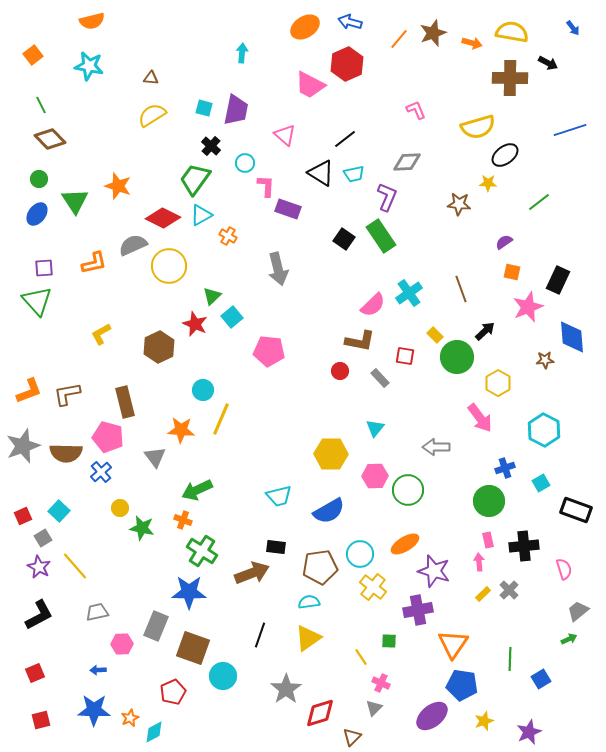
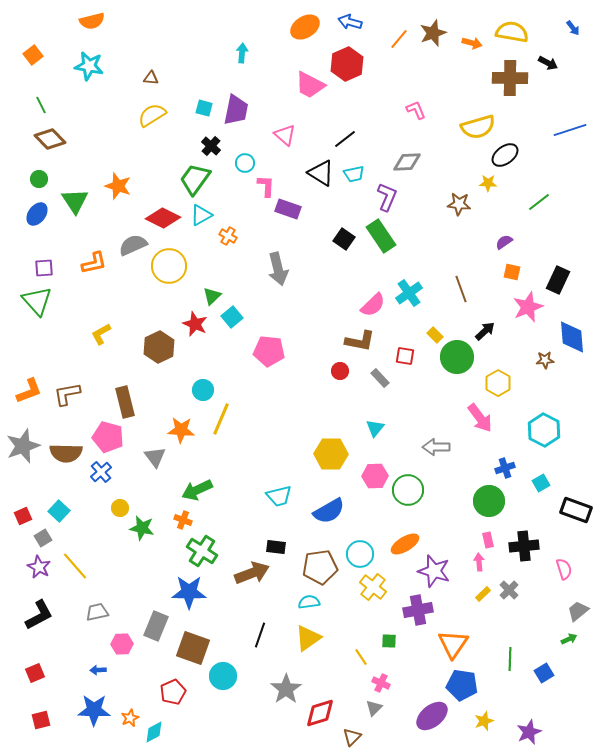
blue square at (541, 679): moved 3 px right, 6 px up
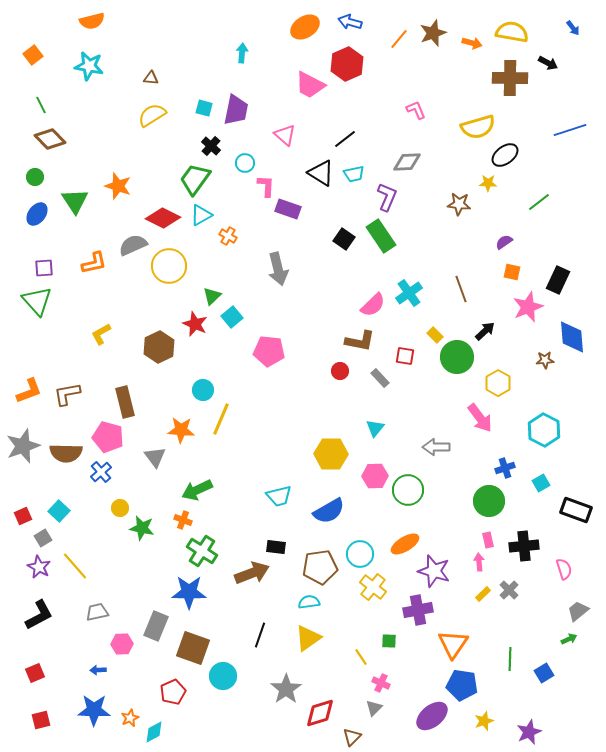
green circle at (39, 179): moved 4 px left, 2 px up
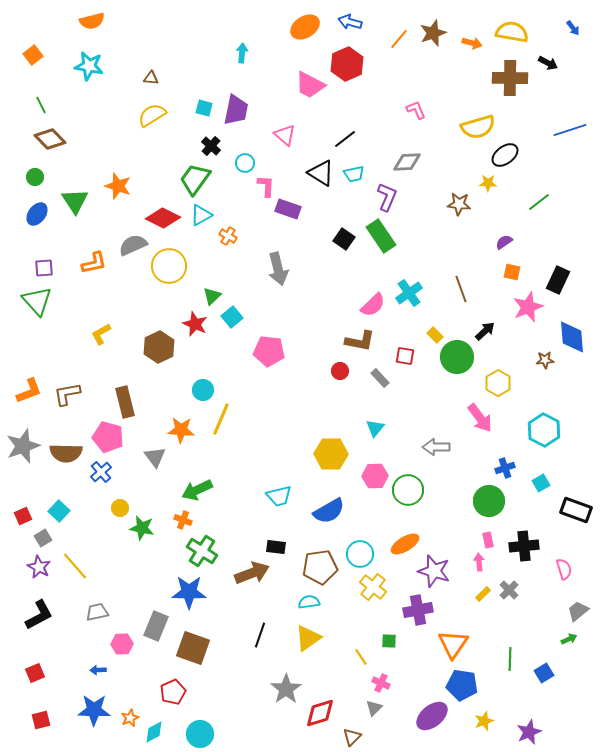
cyan circle at (223, 676): moved 23 px left, 58 px down
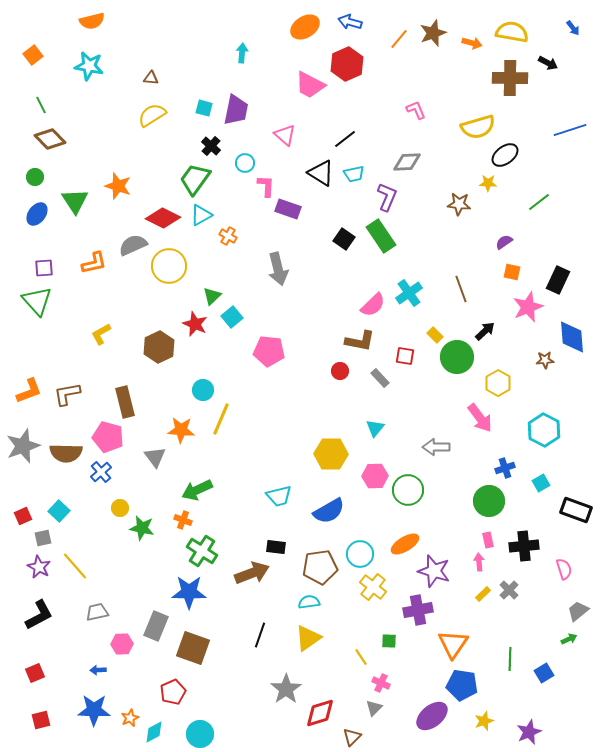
gray square at (43, 538): rotated 18 degrees clockwise
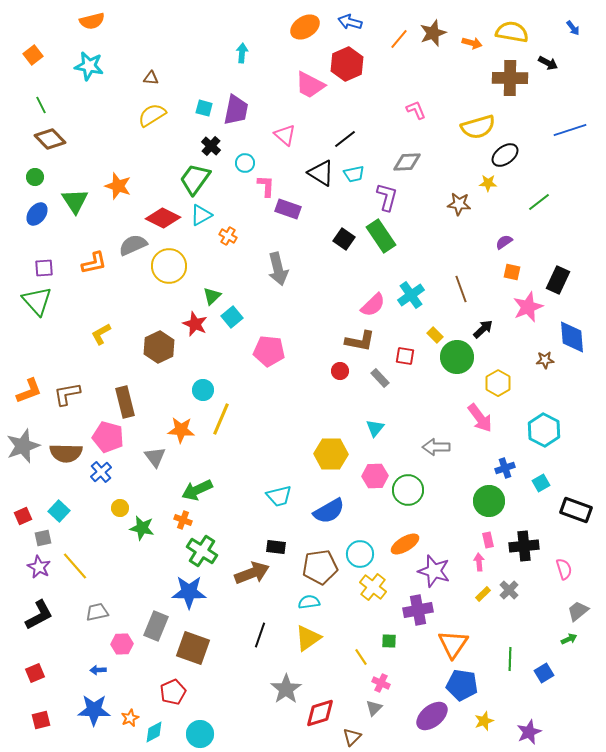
purple L-shape at (387, 197): rotated 8 degrees counterclockwise
cyan cross at (409, 293): moved 2 px right, 2 px down
black arrow at (485, 331): moved 2 px left, 2 px up
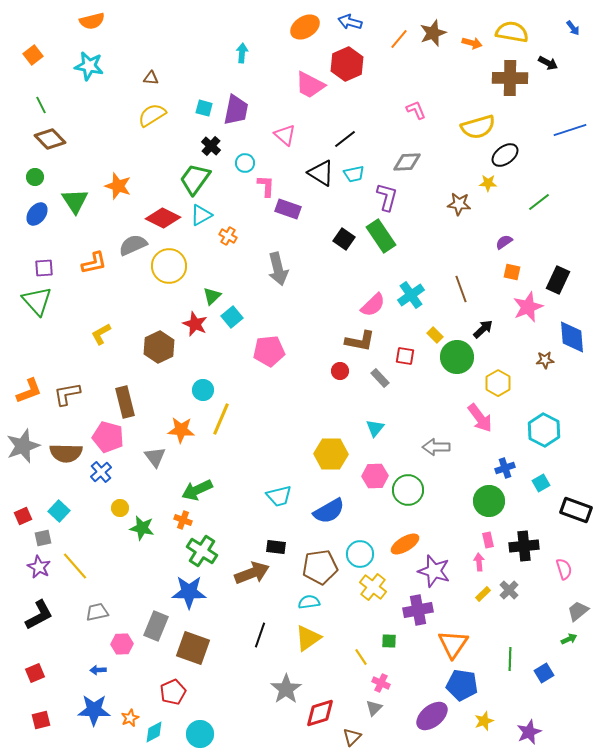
pink pentagon at (269, 351): rotated 12 degrees counterclockwise
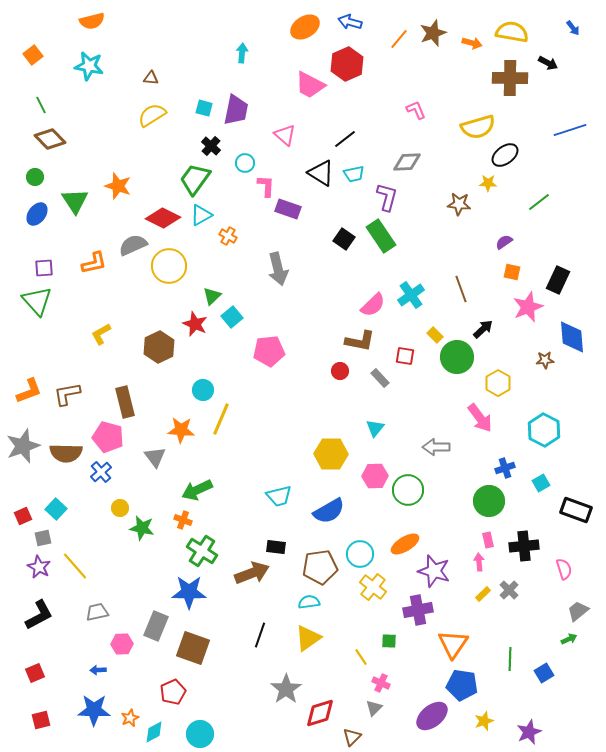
cyan square at (59, 511): moved 3 px left, 2 px up
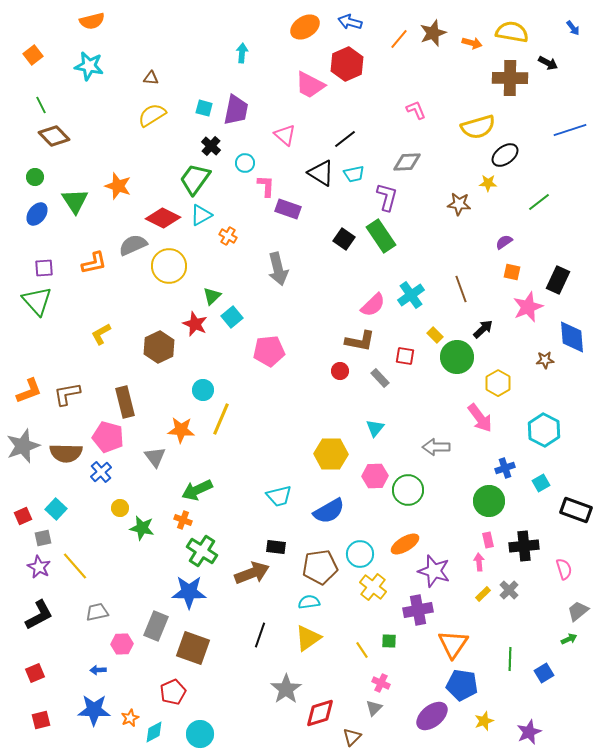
brown diamond at (50, 139): moved 4 px right, 3 px up
yellow line at (361, 657): moved 1 px right, 7 px up
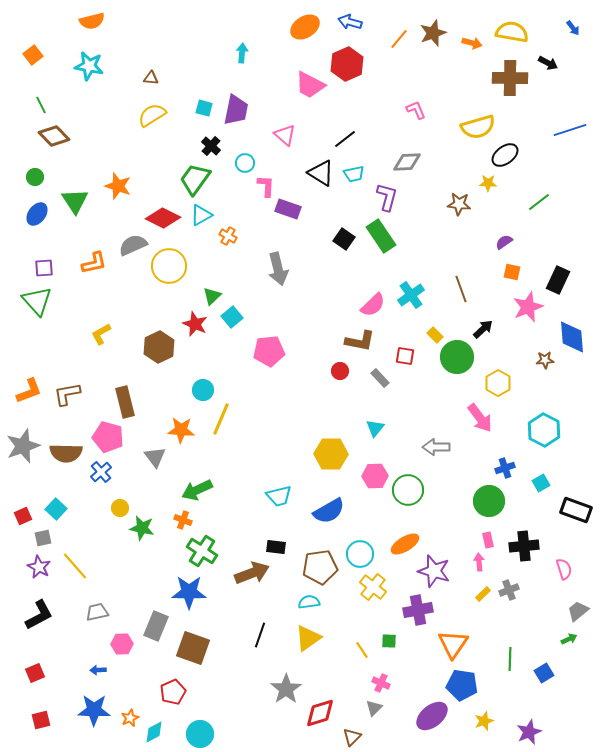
gray cross at (509, 590): rotated 24 degrees clockwise
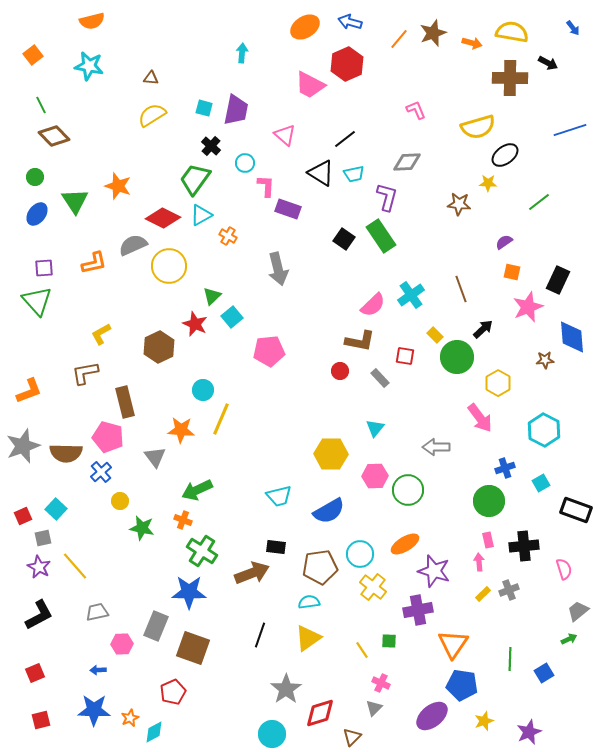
brown L-shape at (67, 394): moved 18 px right, 21 px up
yellow circle at (120, 508): moved 7 px up
cyan circle at (200, 734): moved 72 px right
